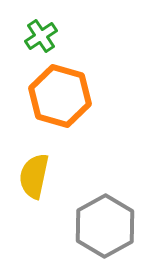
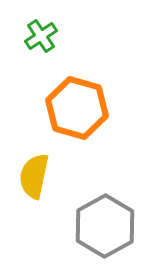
orange hexagon: moved 17 px right, 12 px down
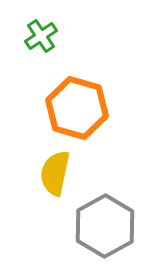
yellow semicircle: moved 21 px right, 3 px up
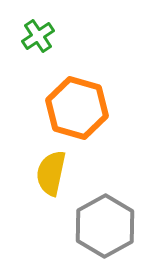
green cross: moved 3 px left
yellow semicircle: moved 4 px left
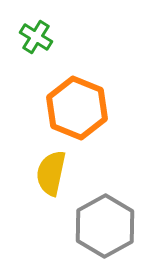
green cross: moved 2 px left, 1 px down; rotated 24 degrees counterclockwise
orange hexagon: rotated 6 degrees clockwise
